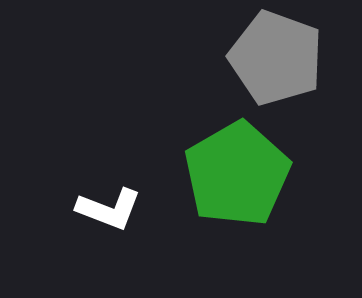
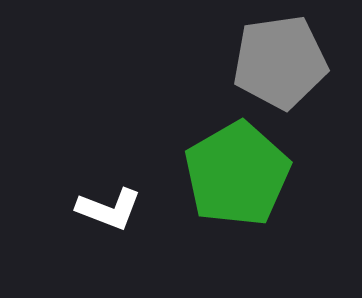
gray pentagon: moved 4 px right, 4 px down; rotated 28 degrees counterclockwise
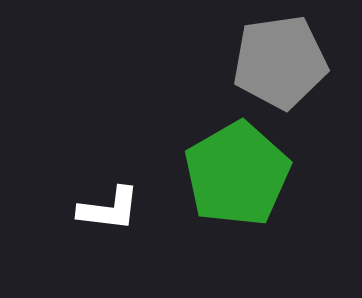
white L-shape: rotated 14 degrees counterclockwise
